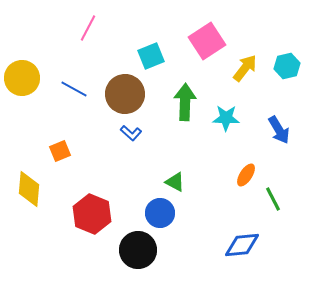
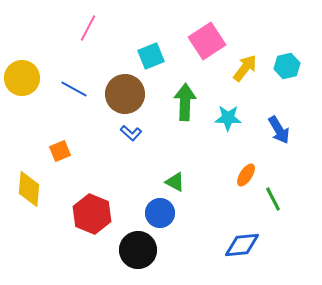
cyan star: moved 2 px right
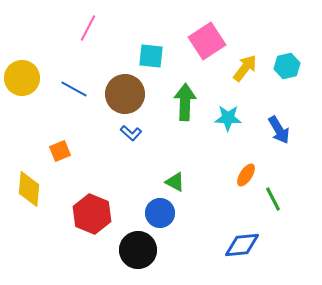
cyan square: rotated 28 degrees clockwise
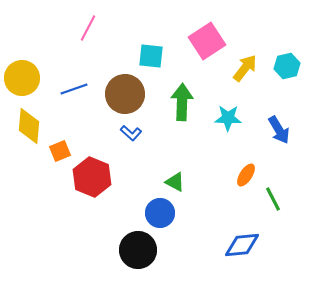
blue line: rotated 48 degrees counterclockwise
green arrow: moved 3 px left
yellow diamond: moved 63 px up
red hexagon: moved 37 px up
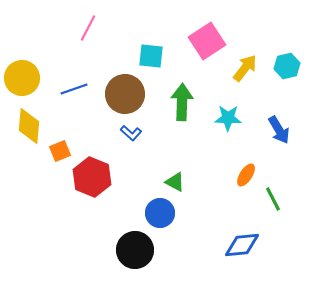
black circle: moved 3 px left
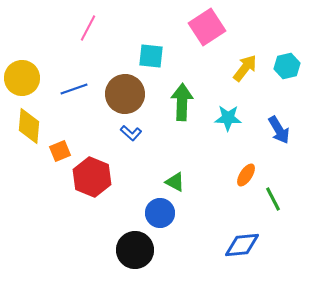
pink square: moved 14 px up
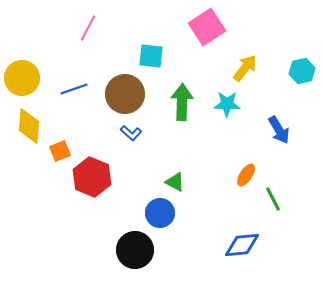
cyan hexagon: moved 15 px right, 5 px down
cyan star: moved 1 px left, 14 px up
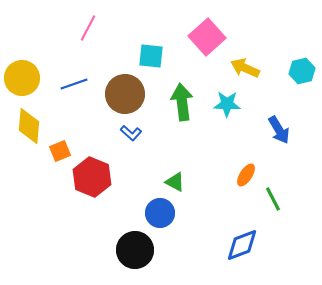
pink square: moved 10 px down; rotated 9 degrees counterclockwise
yellow arrow: rotated 104 degrees counterclockwise
blue line: moved 5 px up
green arrow: rotated 9 degrees counterclockwise
blue diamond: rotated 15 degrees counterclockwise
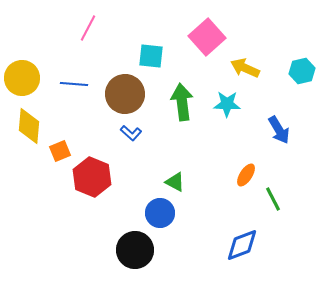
blue line: rotated 24 degrees clockwise
